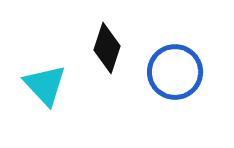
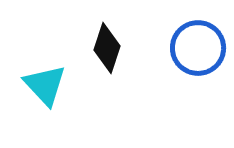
blue circle: moved 23 px right, 24 px up
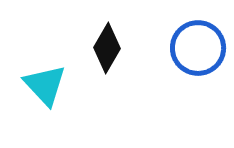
black diamond: rotated 12 degrees clockwise
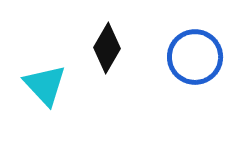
blue circle: moved 3 px left, 9 px down
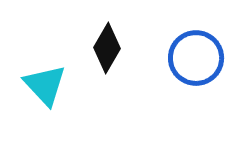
blue circle: moved 1 px right, 1 px down
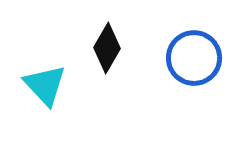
blue circle: moved 2 px left
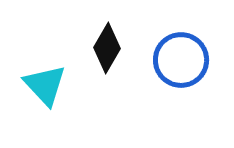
blue circle: moved 13 px left, 2 px down
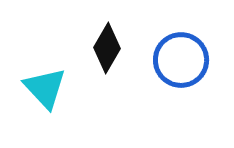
cyan triangle: moved 3 px down
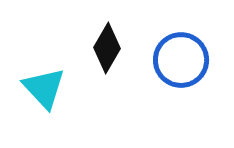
cyan triangle: moved 1 px left
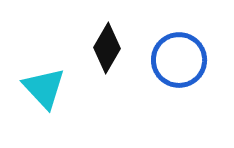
blue circle: moved 2 px left
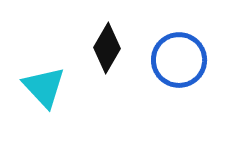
cyan triangle: moved 1 px up
